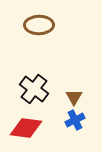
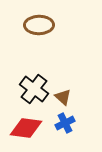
brown triangle: moved 11 px left; rotated 18 degrees counterclockwise
blue cross: moved 10 px left, 3 px down
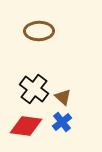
brown ellipse: moved 6 px down
blue cross: moved 3 px left, 1 px up; rotated 12 degrees counterclockwise
red diamond: moved 2 px up
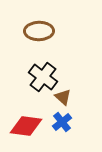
black cross: moved 9 px right, 12 px up
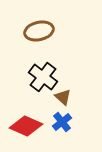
brown ellipse: rotated 12 degrees counterclockwise
red diamond: rotated 16 degrees clockwise
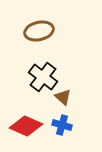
blue cross: moved 3 px down; rotated 36 degrees counterclockwise
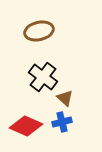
brown triangle: moved 2 px right, 1 px down
blue cross: moved 3 px up; rotated 30 degrees counterclockwise
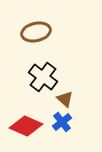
brown ellipse: moved 3 px left, 1 px down
brown triangle: moved 1 px down
blue cross: rotated 24 degrees counterclockwise
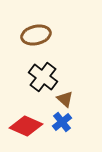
brown ellipse: moved 3 px down
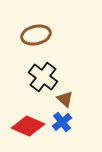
red diamond: moved 2 px right
